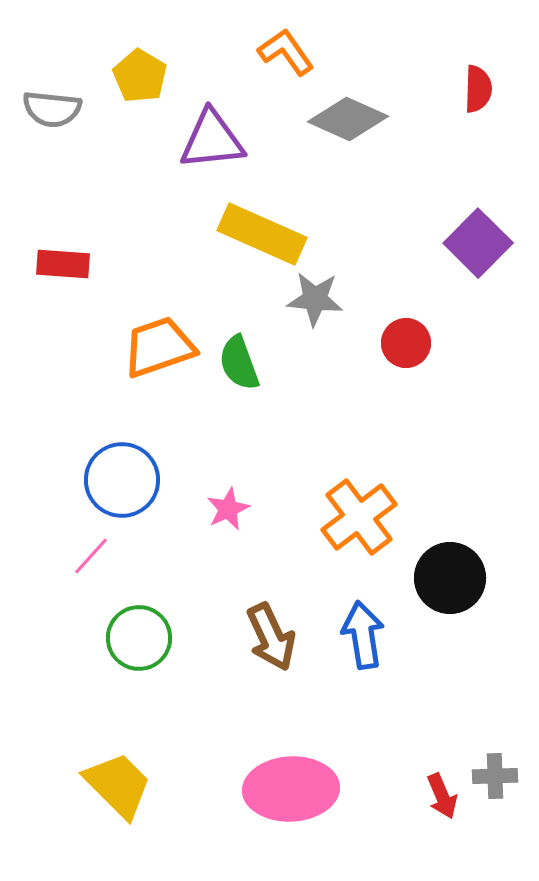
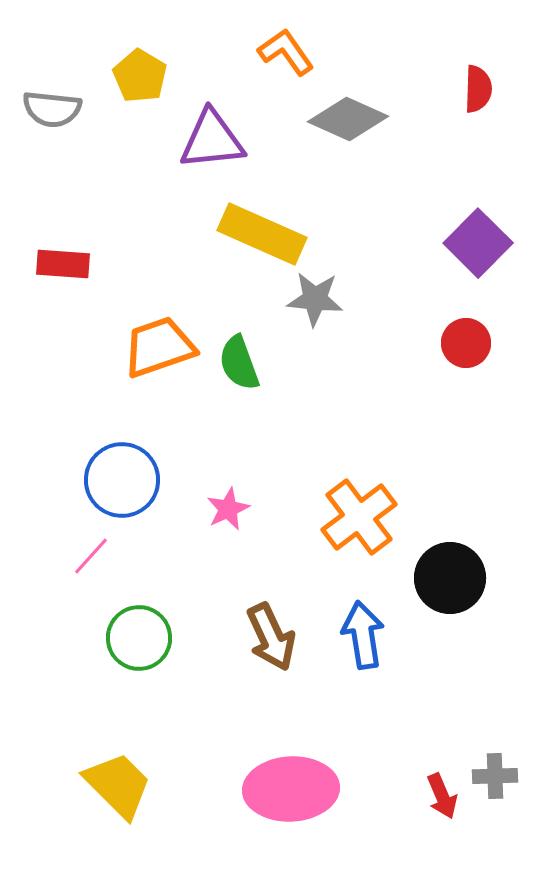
red circle: moved 60 px right
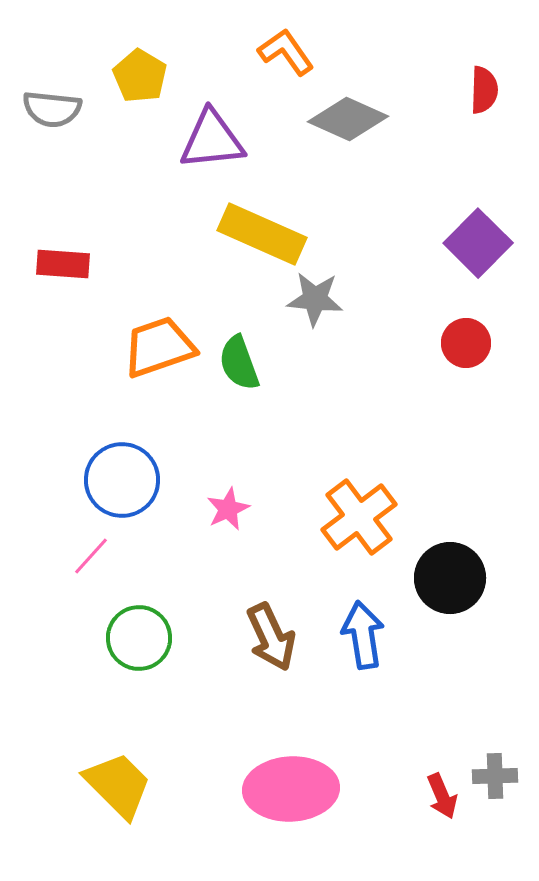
red semicircle: moved 6 px right, 1 px down
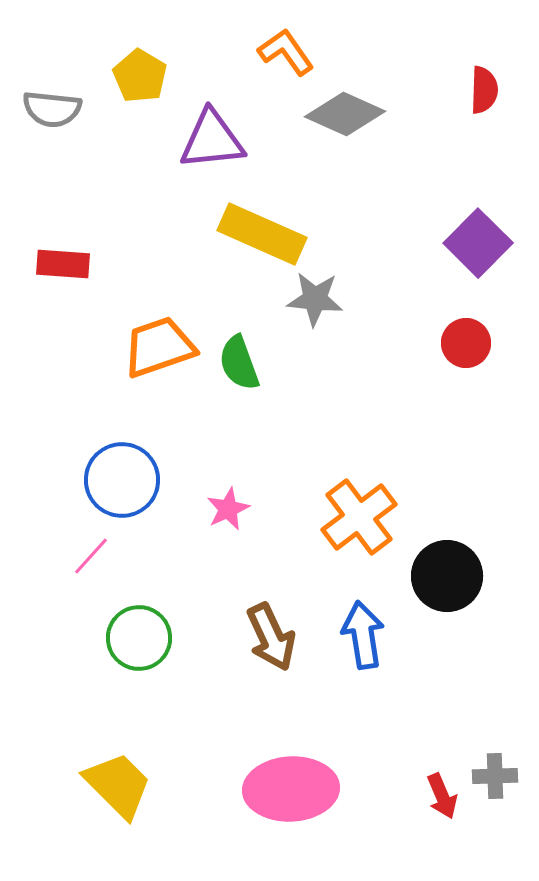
gray diamond: moved 3 px left, 5 px up
black circle: moved 3 px left, 2 px up
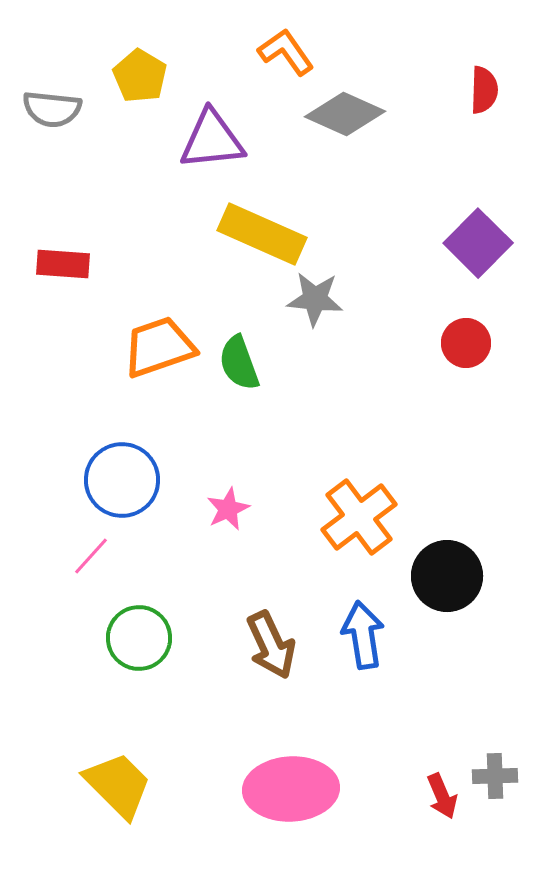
brown arrow: moved 8 px down
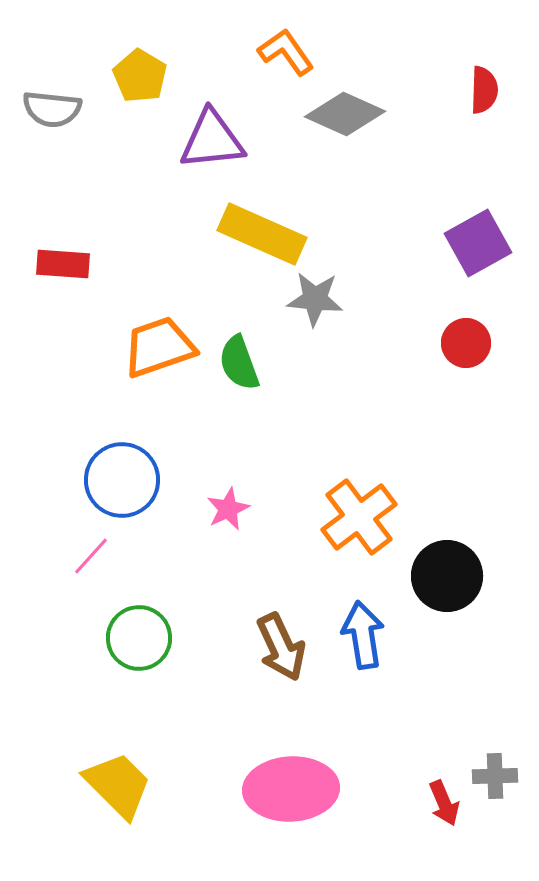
purple square: rotated 16 degrees clockwise
brown arrow: moved 10 px right, 2 px down
red arrow: moved 2 px right, 7 px down
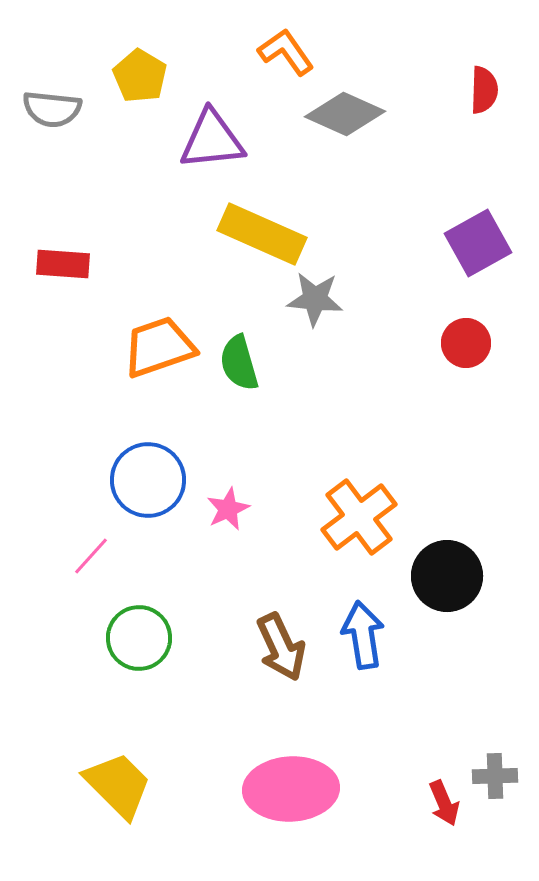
green semicircle: rotated 4 degrees clockwise
blue circle: moved 26 px right
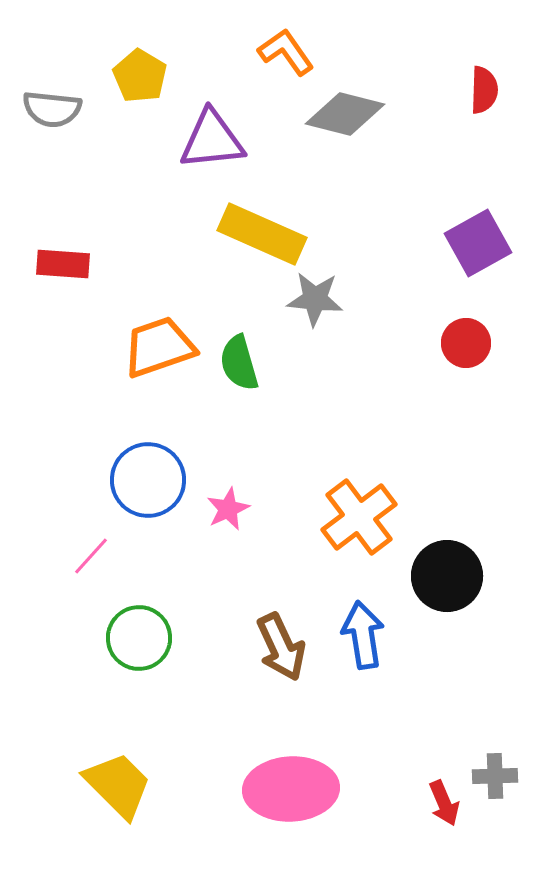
gray diamond: rotated 10 degrees counterclockwise
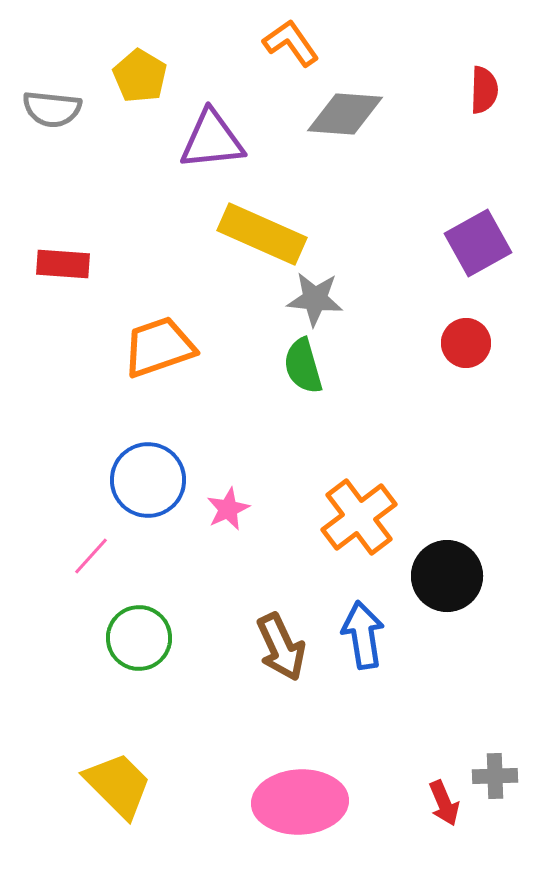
orange L-shape: moved 5 px right, 9 px up
gray diamond: rotated 10 degrees counterclockwise
green semicircle: moved 64 px right, 3 px down
pink ellipse: moved 9 px right, 13 px down
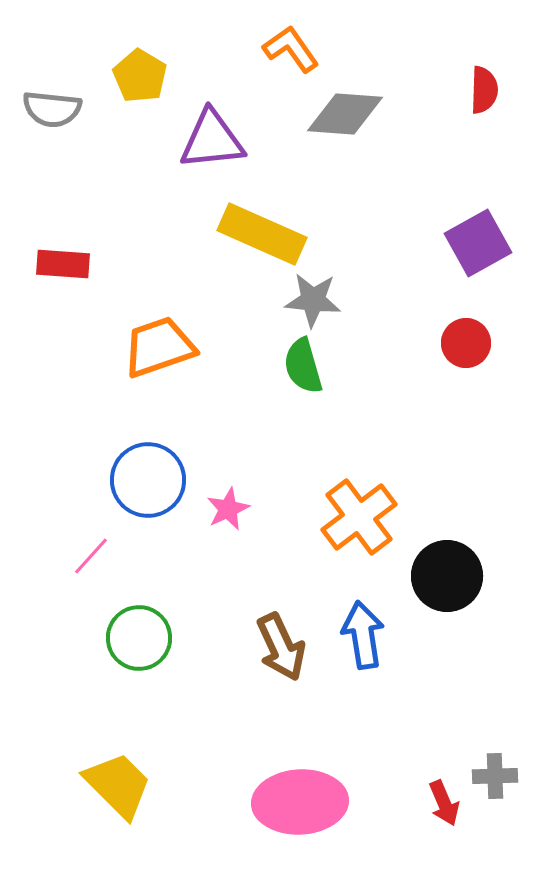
orange L-shape: moved 6 px down
gray star: moved 2 px left, 1 px down
